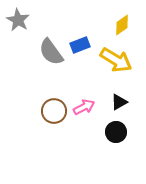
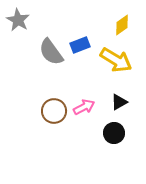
black circle: moved 2 px left, 1 px down
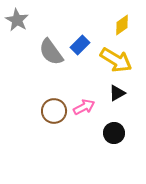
gray star: moved 1 px left
blue rectangle: rotated 24 degrees counterclockwise
black triangle: moved 2 px left, 9 px up
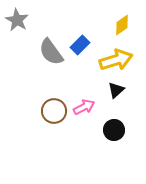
yellow arrow: rotated 48 degrees counterclockwise
black triangle: moved 1 px left, 3 px up; rotated 12 degrees counterclockwise
black circle: moved 3 px up
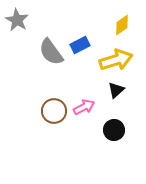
blue rectangle: rotated 18 degrees clockwise
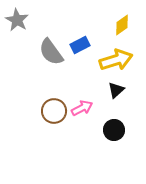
pink arrow: moved 2 px left, 1 px down
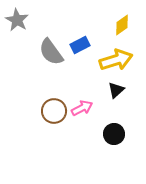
black circle: moved 4 px down
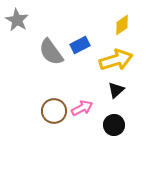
black circle: moved 9 px up
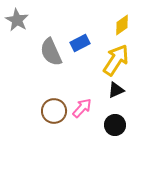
blue rectangle: moved 2 px up
gray semicircle: rotated 12 degrees clockwise
yellow arrow: rotated 40 degrees counterclockwise
black triangle: rotated 18 degrees clockwise
pink arrow: rotated 20 degrees counterclockwise
black circle: moved 1 px right
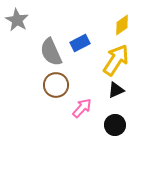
brown circle: moved 2 px right, 26 px up
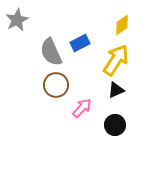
gray star: rotated 15 degrees clockwise
